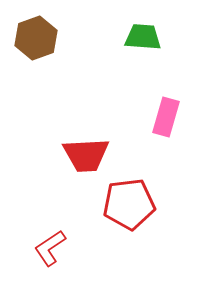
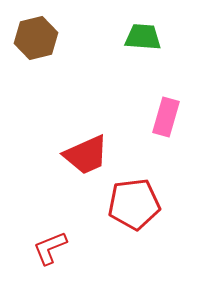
brown hexagon: rotated 6 degrees clockwise
red trapezoid: rotated 21 degrees counterclockwise
red pentagon: moved 5 px right
red L-shape: rotated 12 degrees clockwise
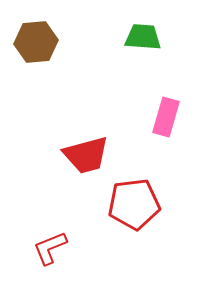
brown hexagon: moved 4 px down; rotated 9 degrees clockwise
red trapezoid: rotated 9 degrees clockwise
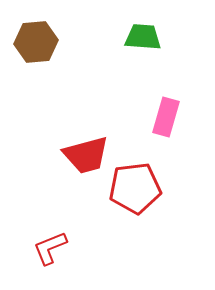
red pentagon: moved 1 px right, 16 px up
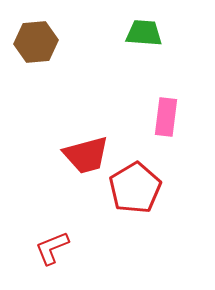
green trapezoid: moved 1 px right, 4 px up
pink rectangle: rotated 9 degrees counterclockwise
red pentagon: rotated 24 degrees counterclockwise
red L-shape: moved 2 px right
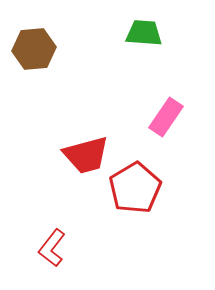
brown hexagon: moved 2 px left, 7 px down
pink rectangle: rotated 27 degrees clockwise
red L-shape: rotated 30 degrees counterclockwise
